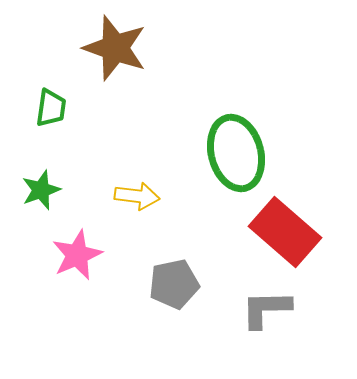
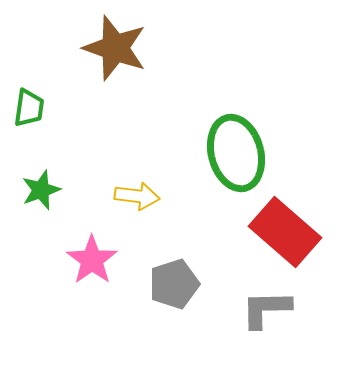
green trapezoid: moved 22 px left
pink star: moved 15 px right, 5 px down; rotated 12 degrees counterclockwise
gray pentagon: rotated 6 degrees counterclockwise
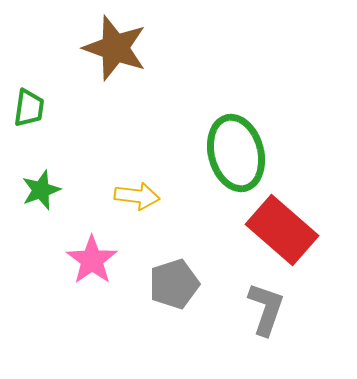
red rectangle: moved 3 px left, 2 px up
gray L-shape: rotated 110 degrees clockwise
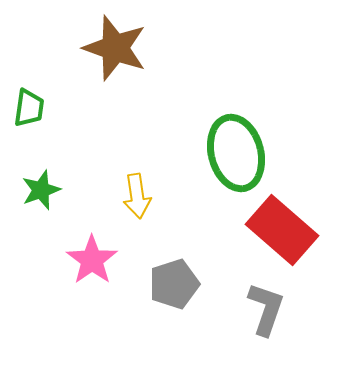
yellow arrow: rotated 75 degrees clockwise
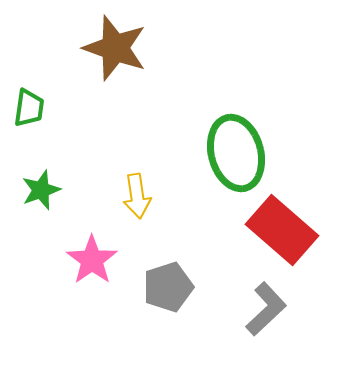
gray pentagon: moved 6 px left, 3 px down
gray L-shape: rotated 28 degrees clockwise
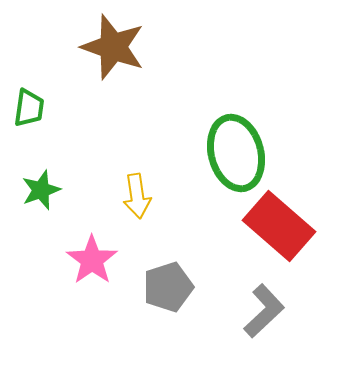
brown star: moved 2 px left, 1 px up
red rectangle: moved 3 px left, 4 px up
gray L-shape: moved 2 px left, 2 px down
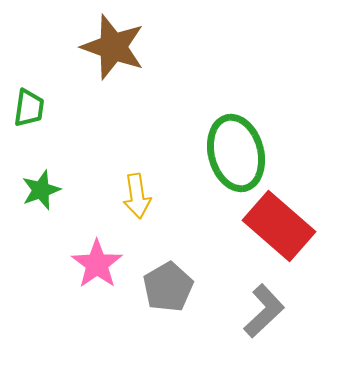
pink star: moved 5 px right, 4 px down
gray pentagon: rotated 12 degrees counterclockwise
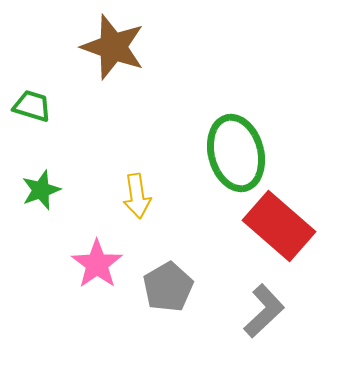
green trapezoid: moved 3 px right, 2 px up; rotated 81 degrees counterclockwise
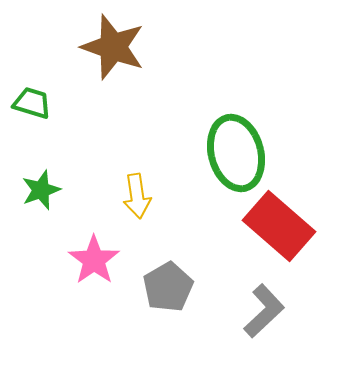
green trapezoid: moved 3 px up
pink star: moved 3 px left, 4 px up
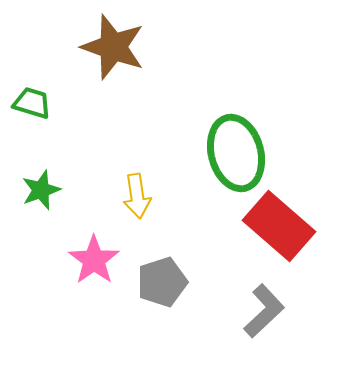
gray pentagon: moved 6 px left, 5 px up; rotated 12 degrees clockwise
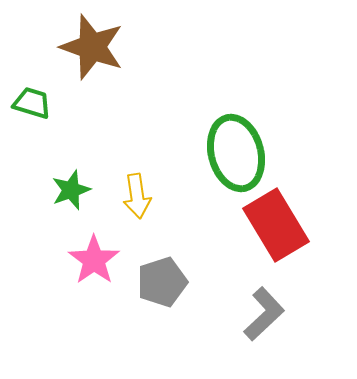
brown star: moved 21 px left
green star: moved 30 px right
red rectangle: moved 3 px left, 1 px up; rotated 18 degrees clockwise
gray L-shape: moved 3 px down
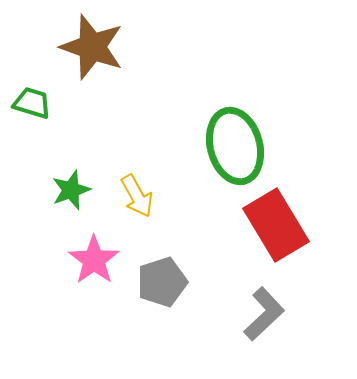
green ellipse: moved 1 px left, 7 px up
yellow arrow: rotated 21 degrees counterclockwise
